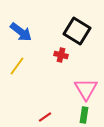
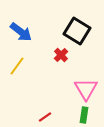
red cross: rotated 32 degrees clockwise
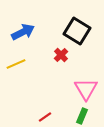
blue arrow: moved 2 px right; rotated 65 degrees counterclockwise
yellow line: moved 1 px left, 2 px up; rotated 30 degrees clockwise
green rectangle: moved 2 px left, 1 px down; rotated 14 degrees clockwise
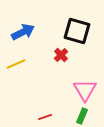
black square: rotated 16 degrees counterclockwise
pink triangle: moved 1 px left, 1 px down
red line: rotated 16 degrees clockwise
